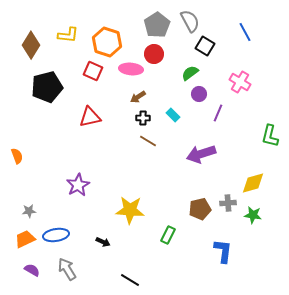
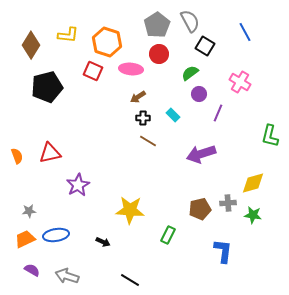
red circle: moved 5 px right
red triangle: moved 40 px left, 36 px down
gray arrow: moved 7 px down; rotated 40 degrees counterclockwise
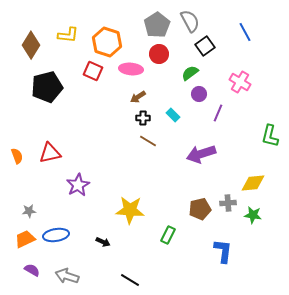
black square: rotated 24 degrees clockwise
yellow diamond: rotated 10 degrees clockwise
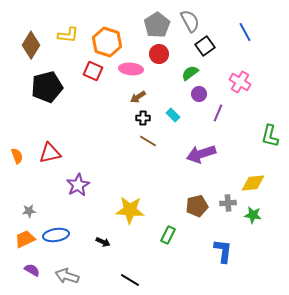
brown pentagon: moved 3 px left, 3 px up
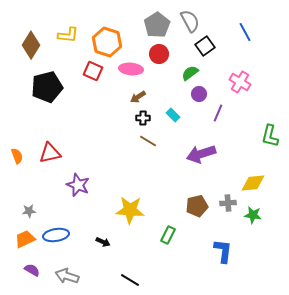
purple star: rotated 20 degrees counterclockwise
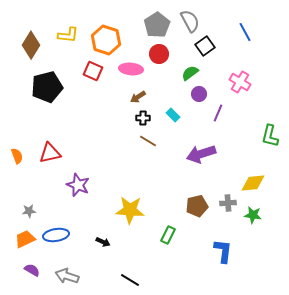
orange hexagon: moved 1 px left, 2 px up
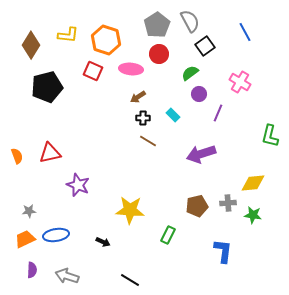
purple semicircle: rotated 63 degrees clockwise
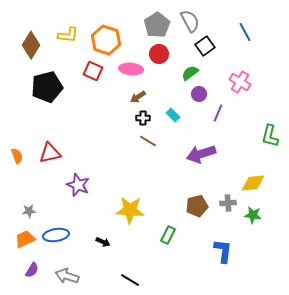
purple semicircle: rotated 28 degrees clockwise
